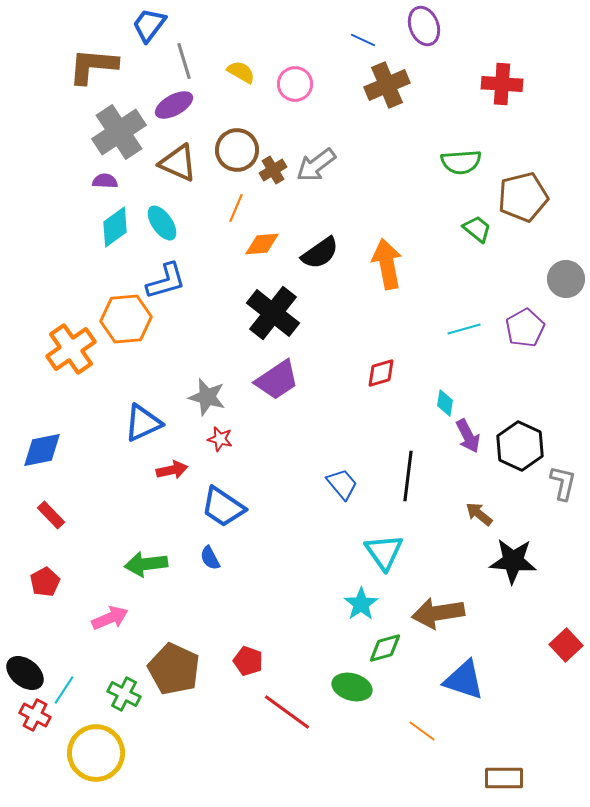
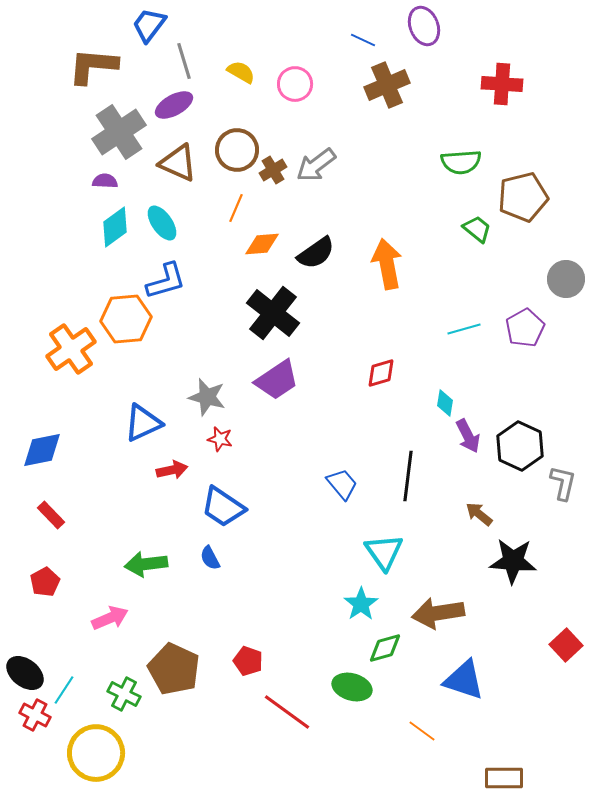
black semicircle at (320, 253): moved 4 px left
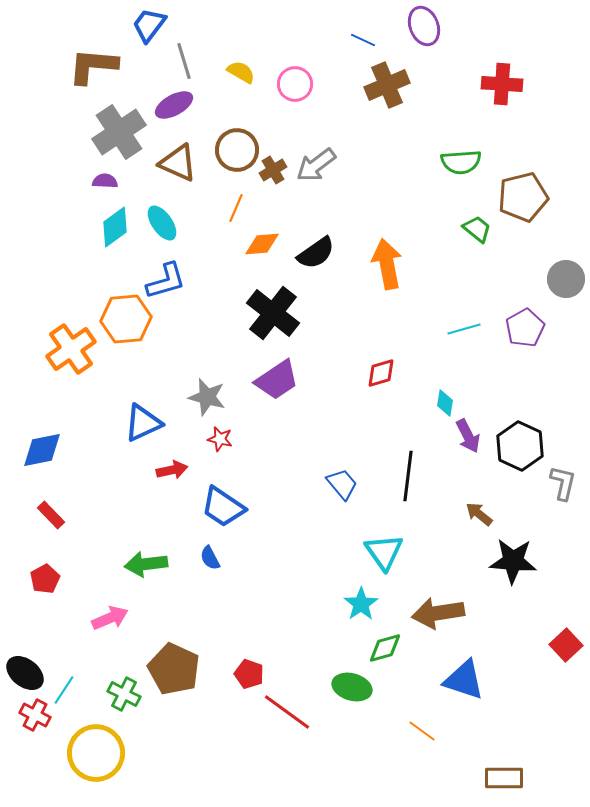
red pentagon at (45, 582): moved 3 px up
red pentagon at (248, 661): moved 1 px right, 13 px down
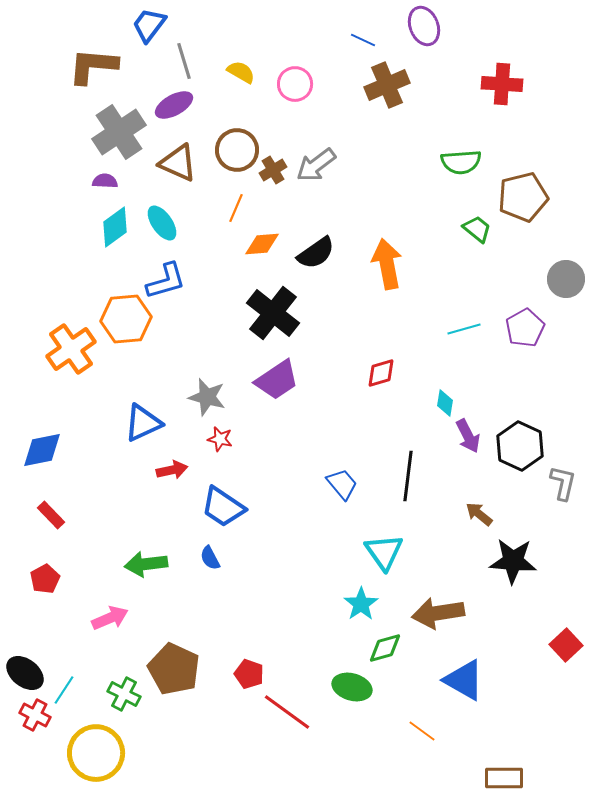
blue triangle at (464, 680): rotated 12 degrees clockwise
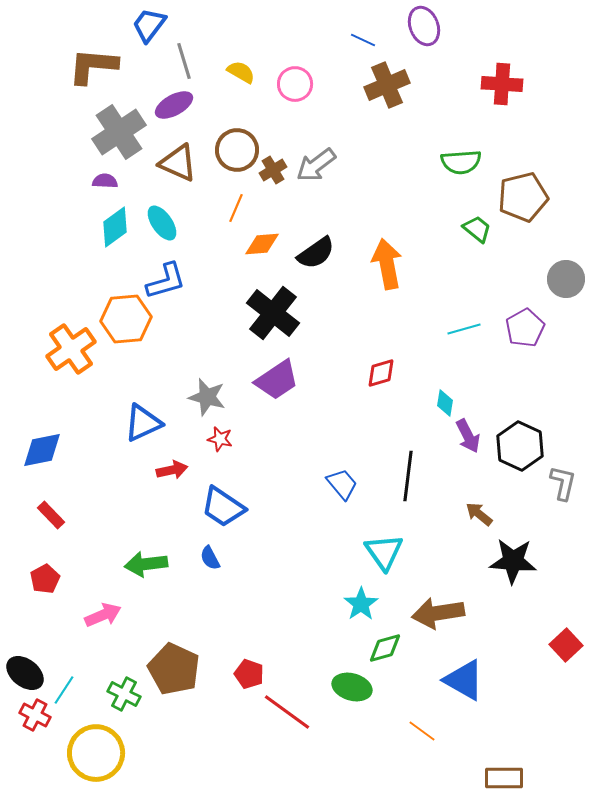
pink arrow at (110, 618): moved 7 px left, 3 px up
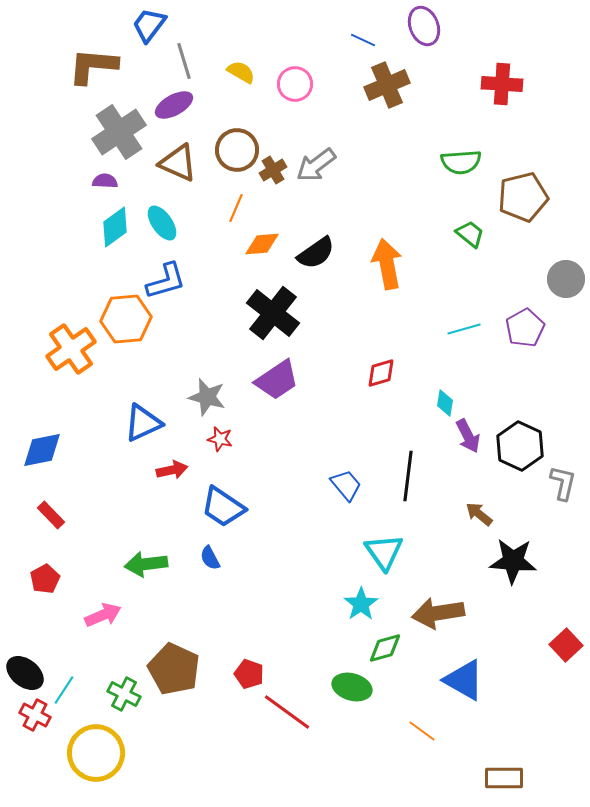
green trapezoid at (477, 229): moved 7 px left, 5 px down
blue trapezoid at (342, 484): moved 4 px right, 1 px down
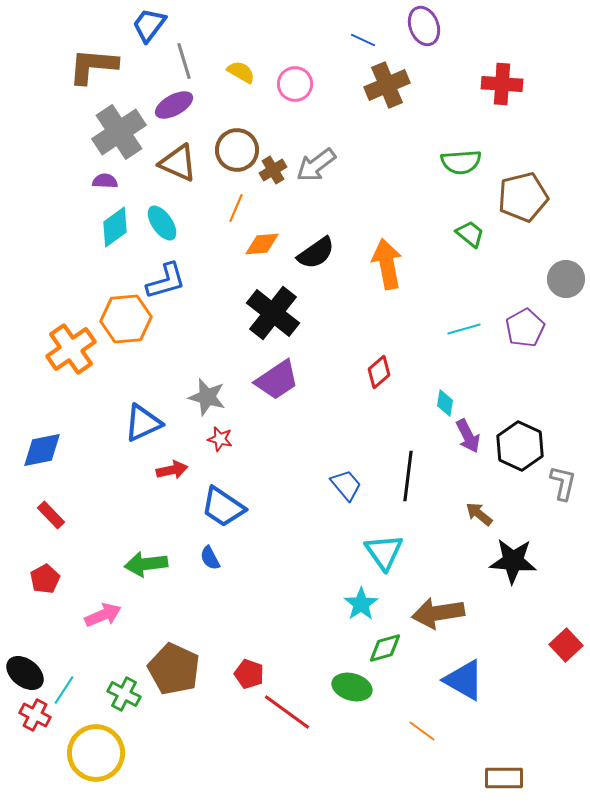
red diamond at (381, 373): moved 2 px left, 1 px up; rotated 24 degrees counterclockwise
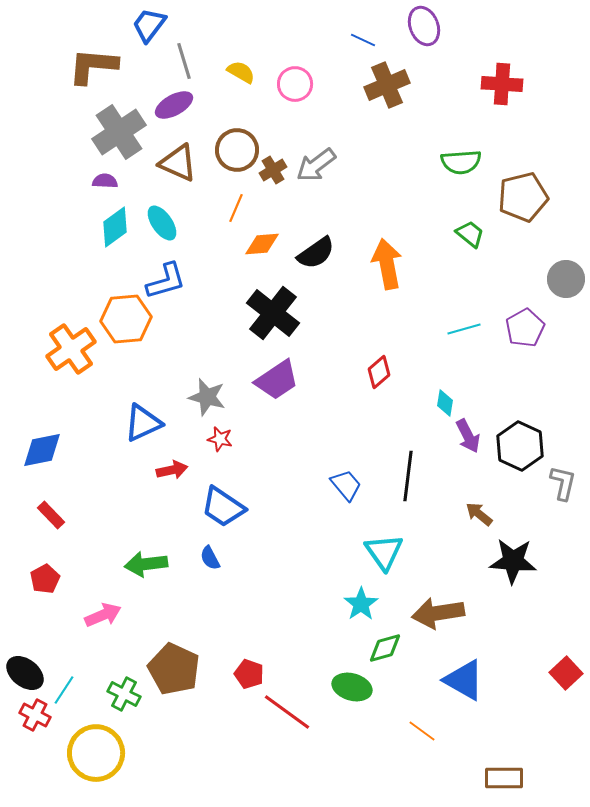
red square at (566, 645): moved 28 px down
